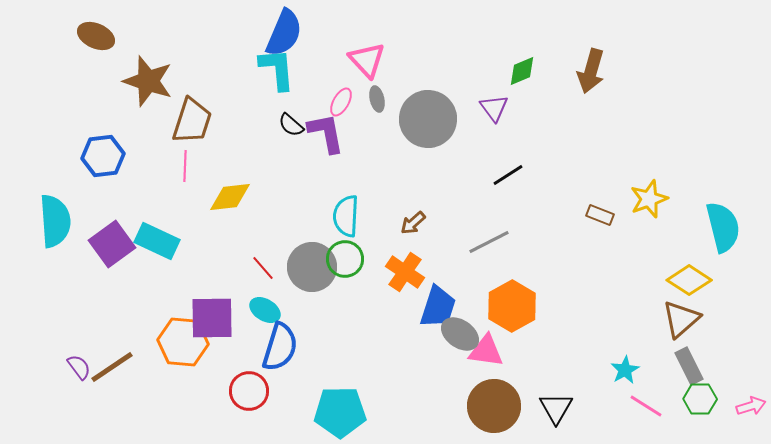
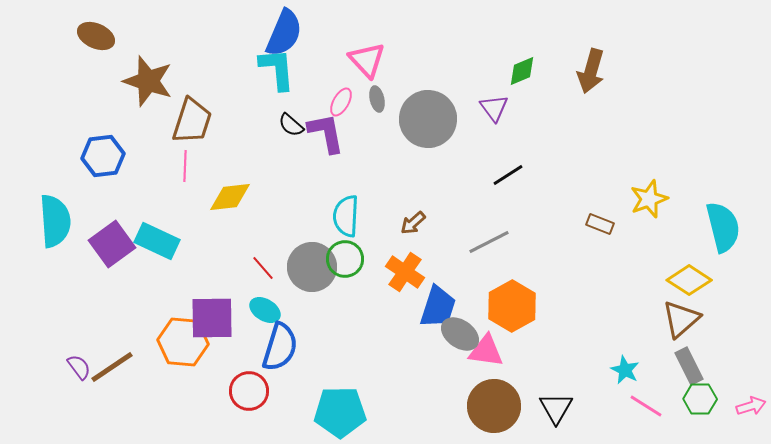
brown rectangle at (600, 215): moved 9 px down
cyan star at (625, 370): rotated 16 degrees counterclockwise
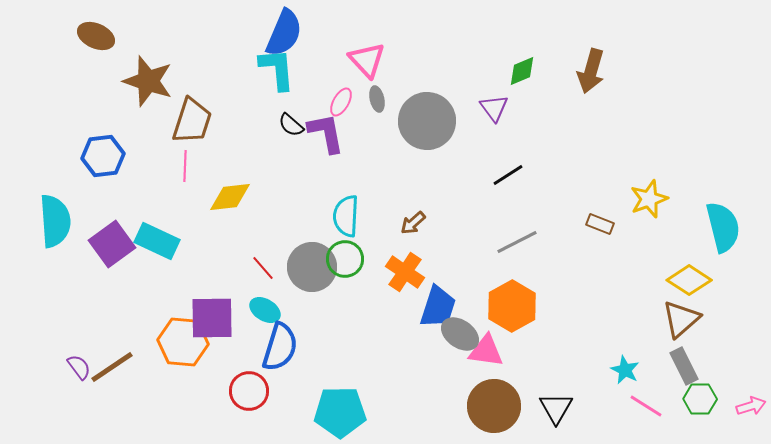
gray circle at (428, 119): moved 1 px left, 2 px down
gray line at (489, 242): moved 28 px right
gray rectangle at (689, 366): moved 5 px left
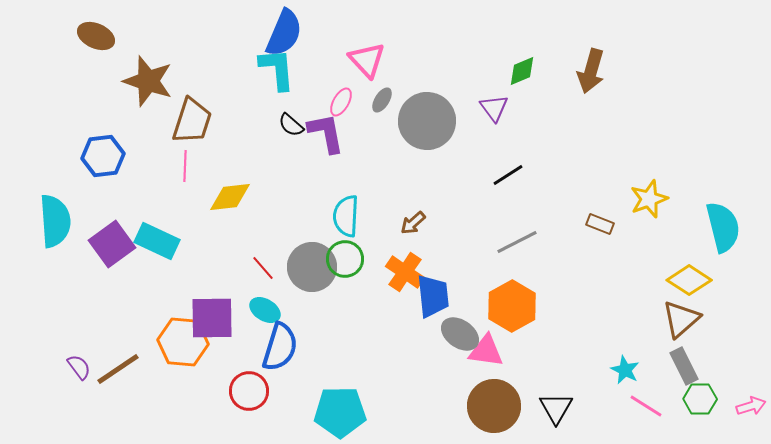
gray ellipse at (377, 99): moved 5 px right, 1 px down; rotated 45 degrees clockwise
blue trapezoid at (438, 307): moved 5 px left, 11 px up; rotated 24 degrees counterclockwise
brown line at (112, 367): moved 6 px right, 2 px down
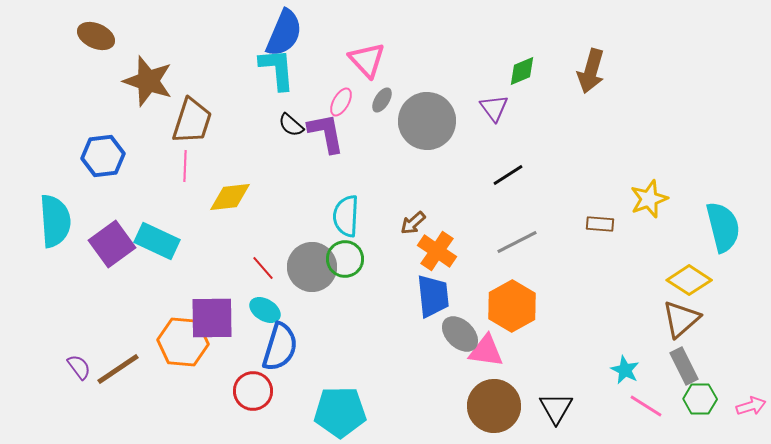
brown rectangle at (600, 224): rotated 16 degrees counterclockwise
orange cross at (405, 272): moved 32 px right, 21 px up
gray ellipse at (460, 334): rotated 9 degrees clockwise
red circle at (249, 391): moved 4 px right
